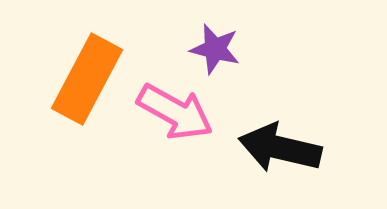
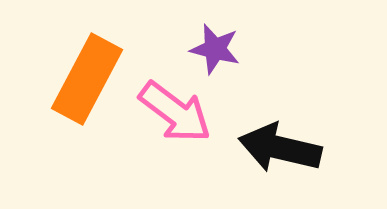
pink arrow: rotated 8 degrees clockwise
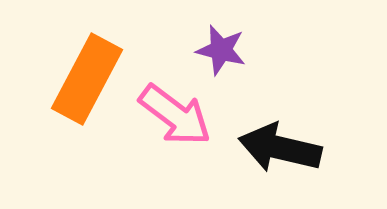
purple star: moved 6 px right, 1 px down
pink arrow: moved 3 px down
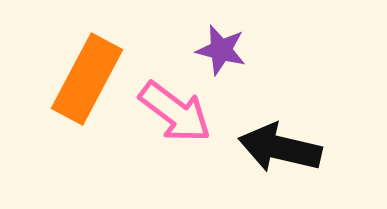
pink arrow: moved 3 px up
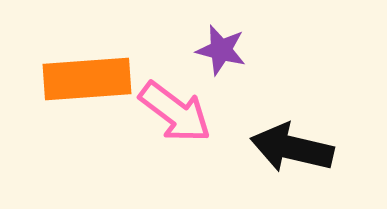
orange rectangle: rotated 58 degrees clockwise
black arrow: moved 12 px right
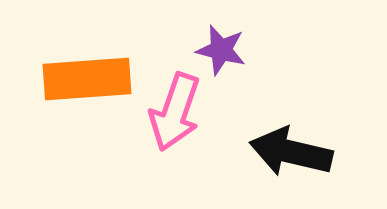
pink arrow: rotated 72 degrees clockwise
black arrow: moved 1 px left, 4 px down
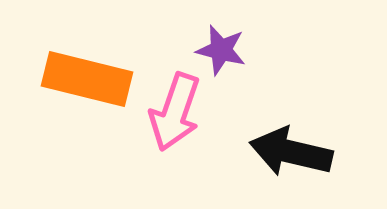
orange rectangle: rotated 18 degrees clockwise
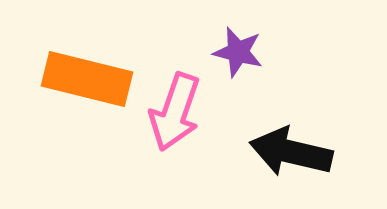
purple star: moved 17 px right, 2 px down
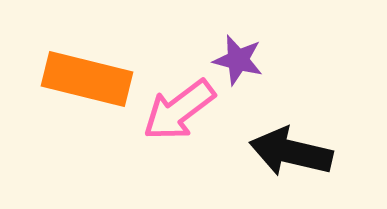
purple star: moved 8 px down
pink arrow: moved 4 px right, 2 px up; rotated 34 degrees clockwise
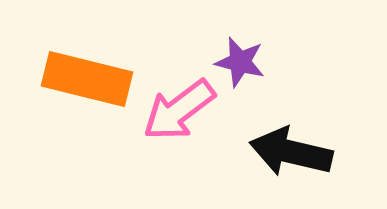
purple star: moved 2 px right, 2 px down
